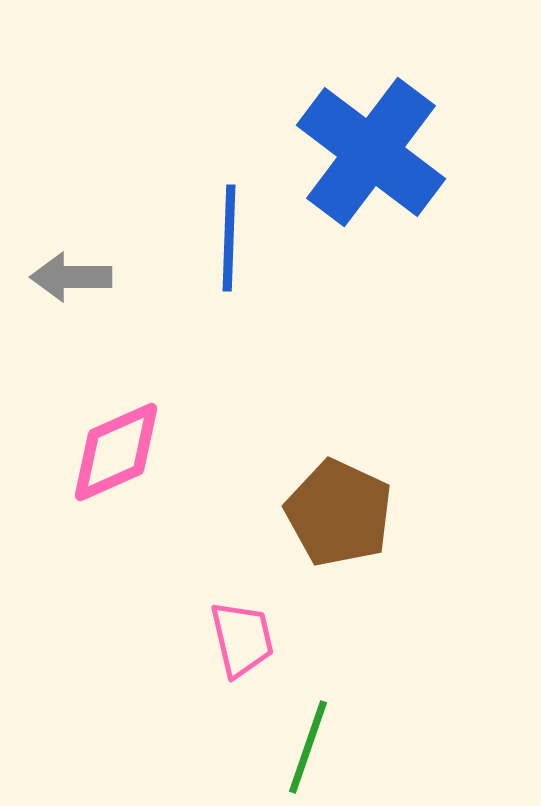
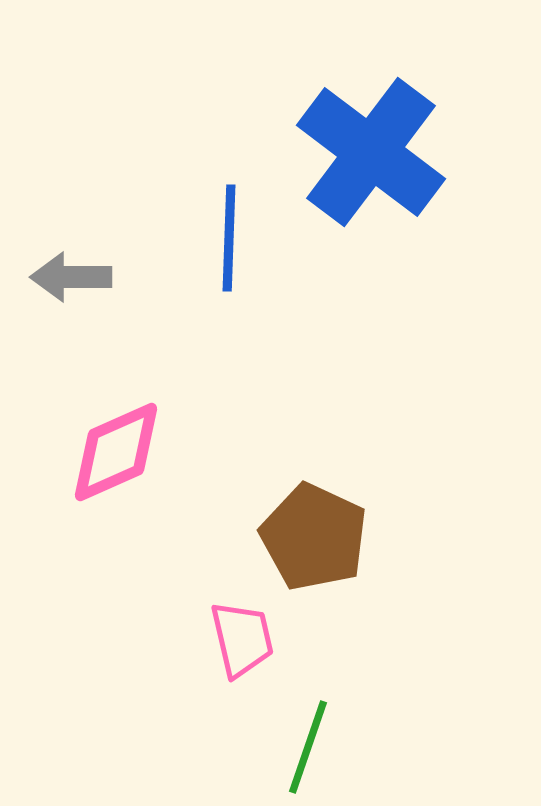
brown pentagon: moved 25 px left, 24 px down
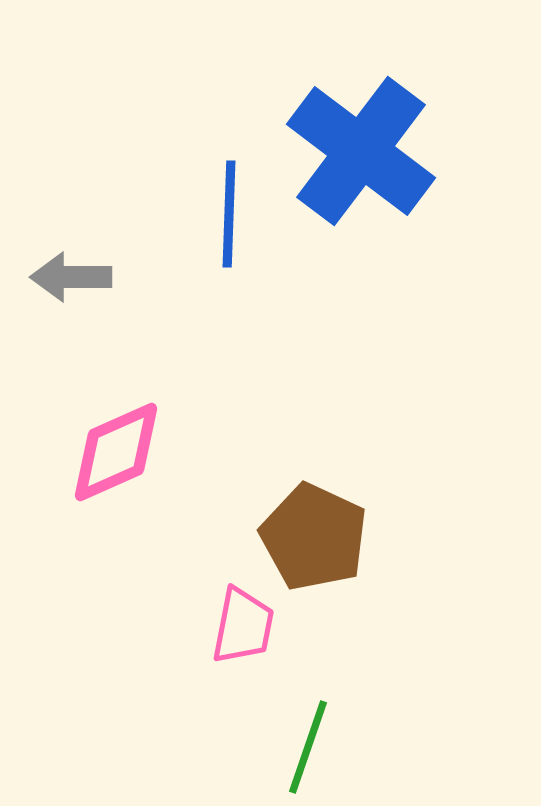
blue cross: moved 10 px left, 1 px up
blue line: moved 24 px up
pink trapezoid: moved 1 px right, 13 px up; rotated 24 degrees clockwise
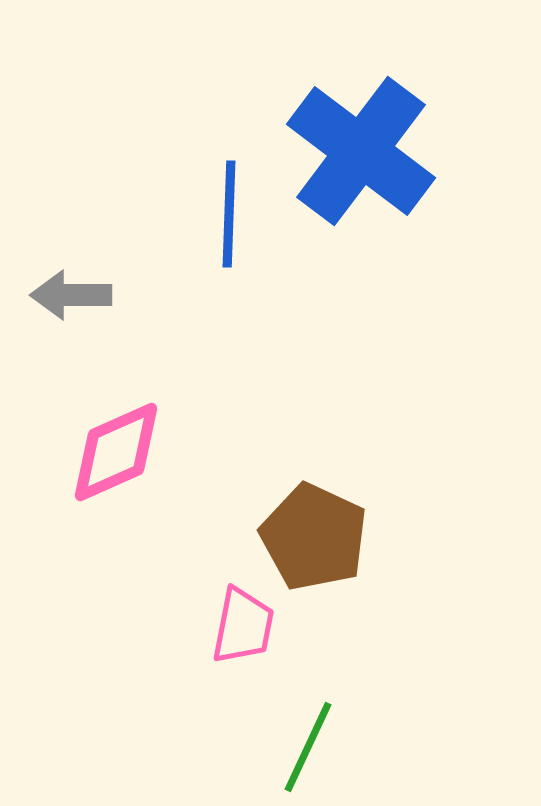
gray arrow: moved 18 px down
green line: rotated 6 degrees clockwise
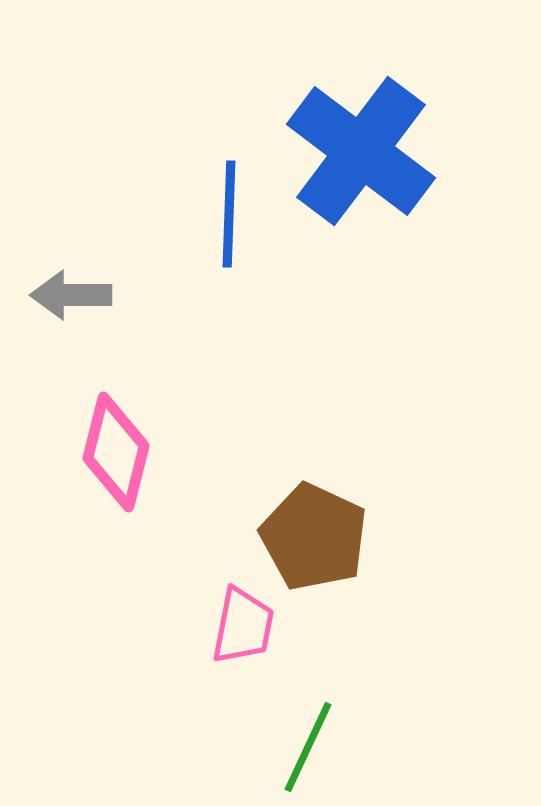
pink diamond: rotated 52 degrees counterclockwise
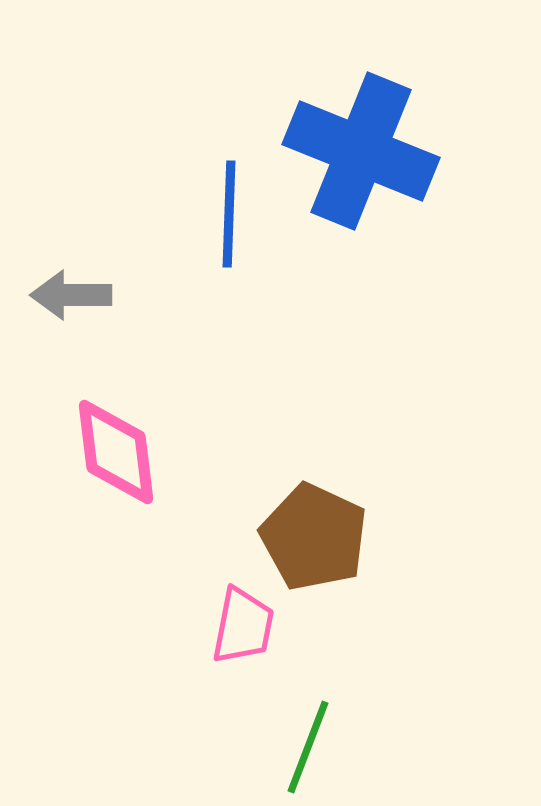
blue cross: rotated 15 degrees counterclockwise
pink diamond: rotated 21 degrees counterclockwise
green line: rotated 4 degrees counterclockwise
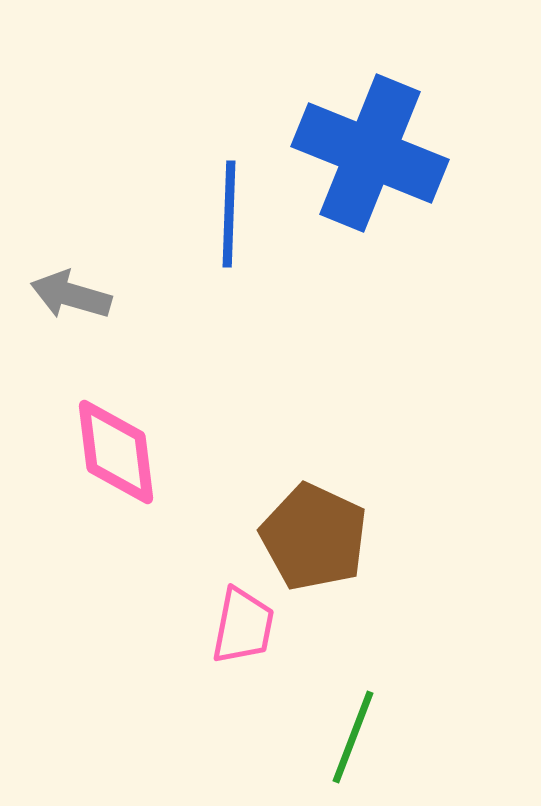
blue cross: moved 9 px right, 2 px down
gray arrow: rotated 16 degrees clockwise
green line: moved 45 px right, 10 px up
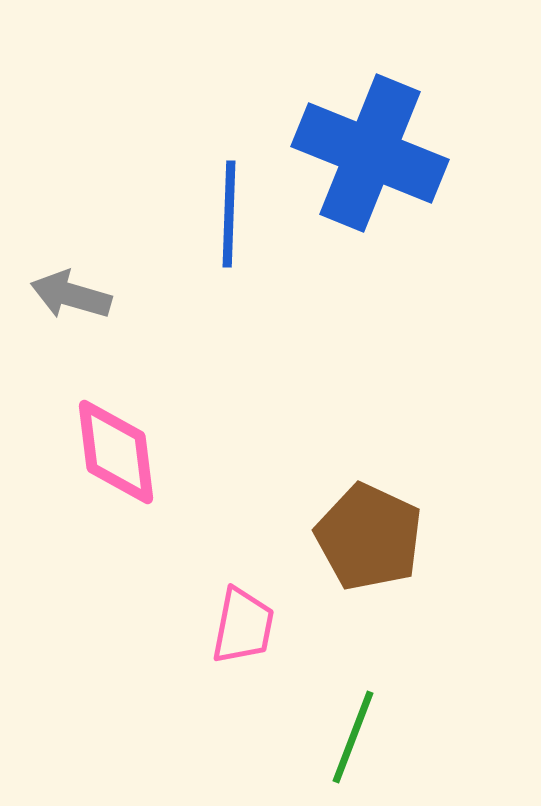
brown pentagon: moved 55 px right
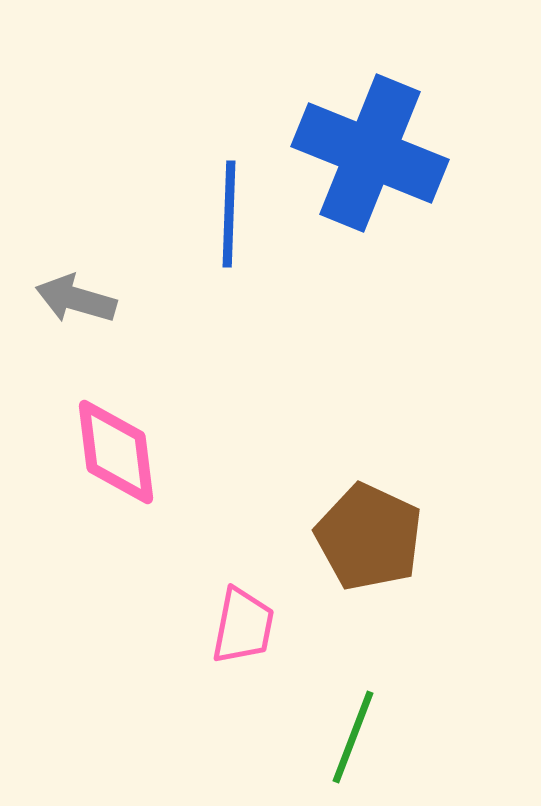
gray arrow: moved 5 px right, 4 px down
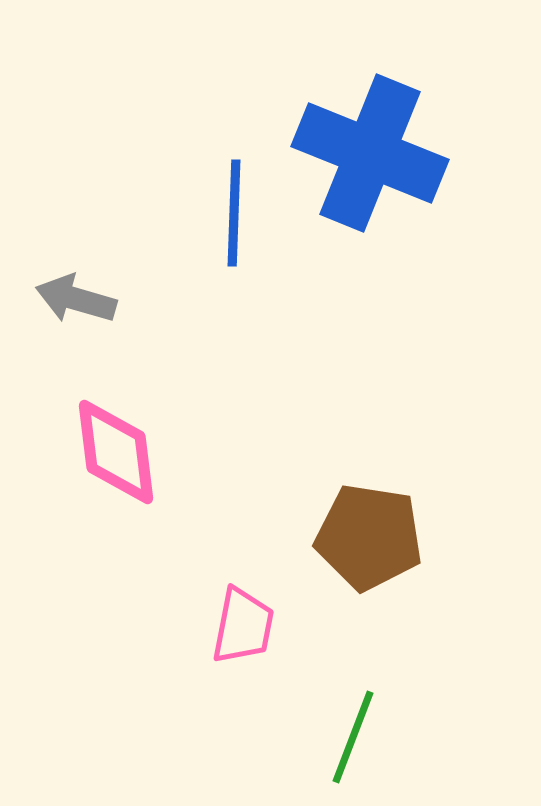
blue line: moved 5 px right, 1 px up
brown pentagon: rotated 16 degrees counterclockwise
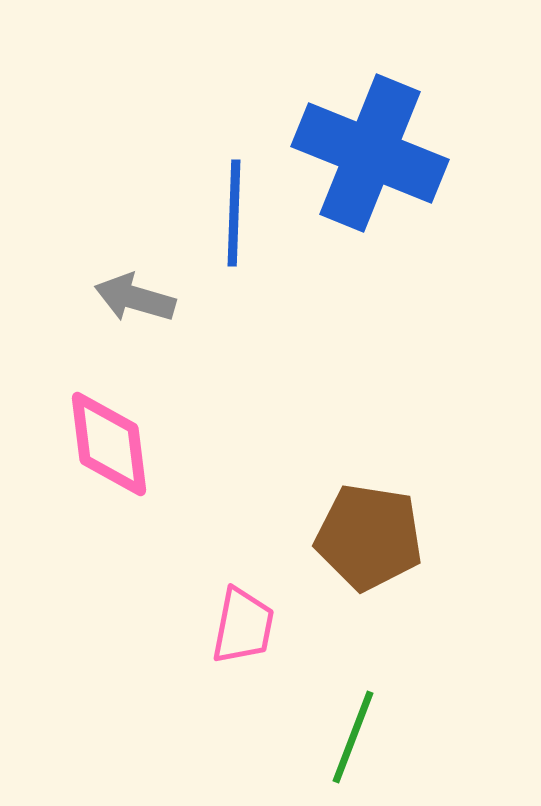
gray arrow: moved 59 px right, 1 px up
pink diamond: moved 7 px left, 8 px up
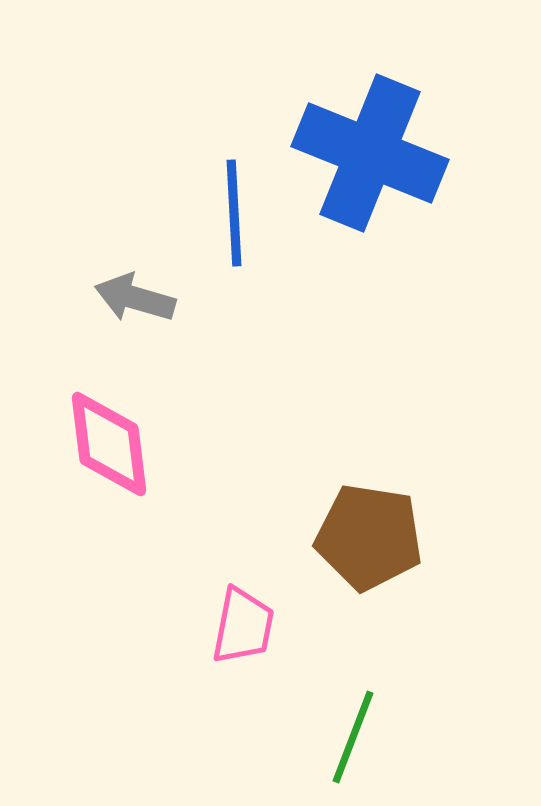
blue line: rotated 5 degrees counterclockwise
